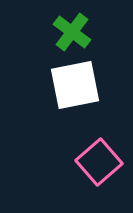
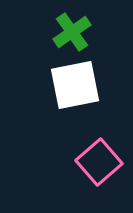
green cross: rotated 18 degrees clockwise
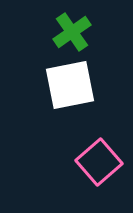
white square: moved 5 px left
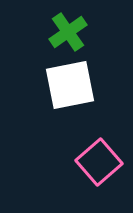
green cross: moved 4 px left
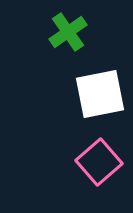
white square: moved 30 px right, 9 px down
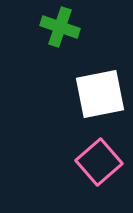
green cross: moved 8 px left, 5 px up; rotated 36 degrees counterclockwise
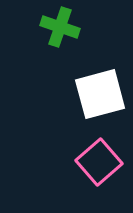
white square: rotated 4 degrees counterclockwise
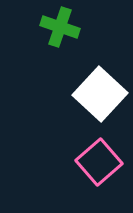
white square: rotated 32 degrees counterclockwise
